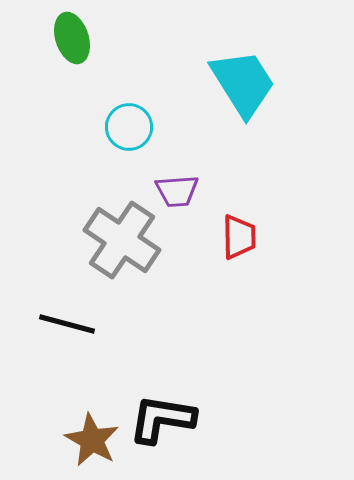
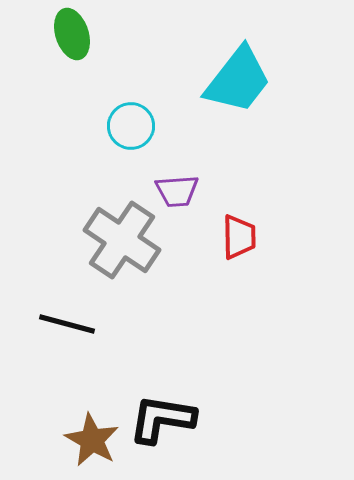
green ellipse: moved 4 px up
cyan trapezoid: moved 5 px left, 3 px up; rotated 70 degrees clockwise
cyan circle: moved 2 px right, 1 px up
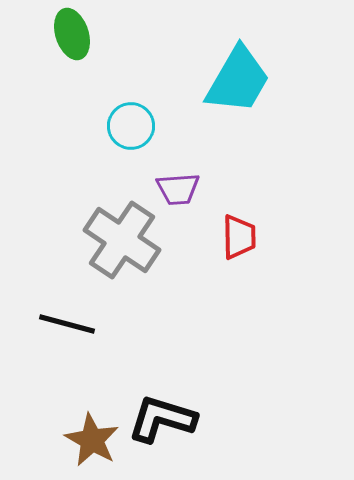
cyan trapezoid: rotated 8 degrees counterclockwise
purple trapezoid: moved 1 px right, 2 px up
black L-shape: rotated 8 degrees clockwise
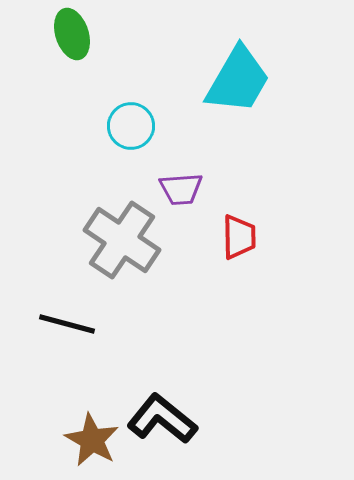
purple trapezoid: moved 3 px right
black L-shape: rotated 22 degrees clockwise
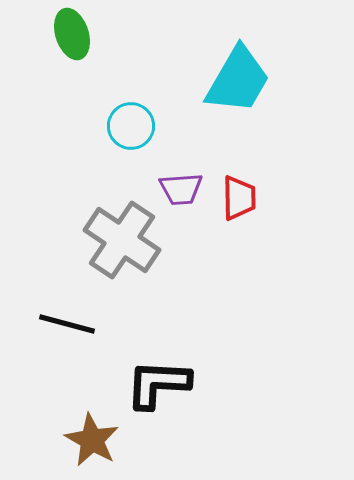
red trapezoid: moved 39 px up
black L-shape: moved 4 px left, 35 px up; rotated 36 degrees counterclockwise
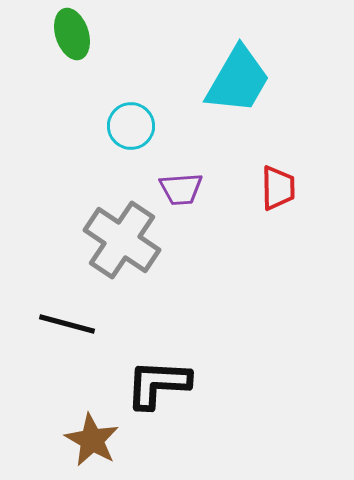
red trapezoid: moved 39 px right, 10 px up
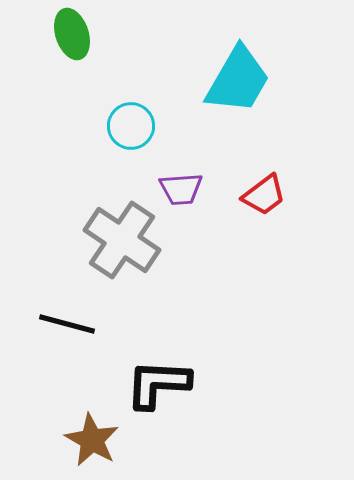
red trapezoid: moved 14 px left, 7 px down; rotated 54 degrees clockwise
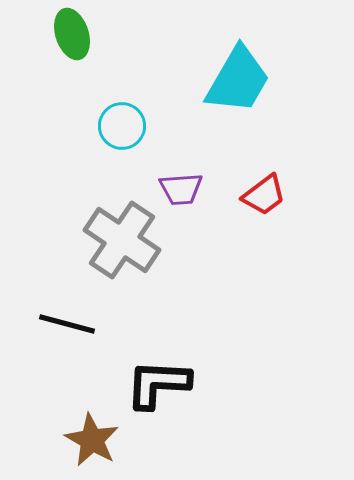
cyan circle: moved 9 px left
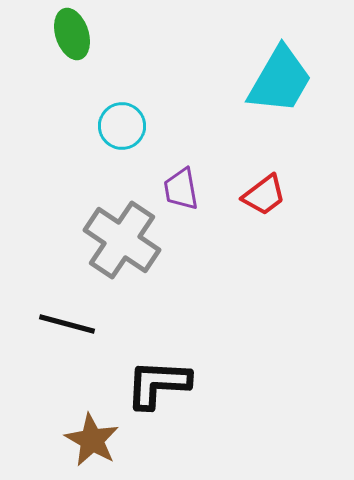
cyan trapezoid: moved 42 px right
purple trapezoid: rotated 84 degrees clockwise
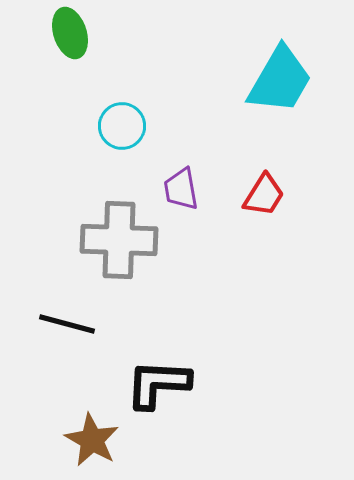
green ellipse: moved 2 px left, 1 px up
red trapezoid: rotated 21 degrees counterclockwise
gray cross: moved 3 px left; rotated 32 degrees counterclockwise
